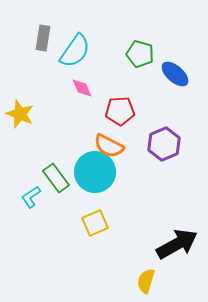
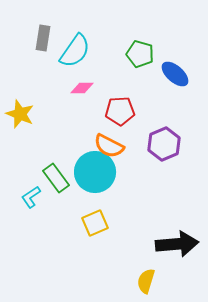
pink diamond: rotated 65 degrees counterclockwise
black arrow: rotated 24 degrees clockwise
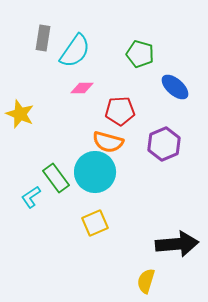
blue ellipse: moved 13 px down
orange semicircle: moved 1 px left, 4 px up; rotated 12 degrees counterclockwise
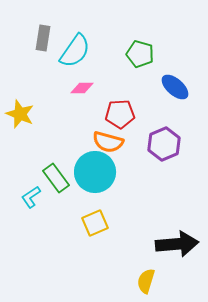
red pentagon: moved 3 px down
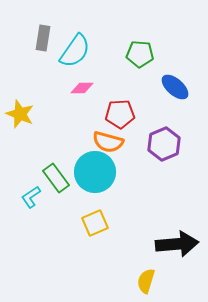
green pentagon: rotated 12 degrees counterclockwise
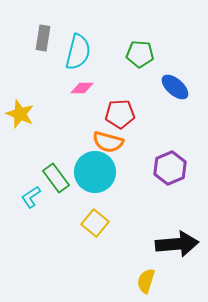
cyan semicircle: moved 3 px right, 1 px down; rotated 21 degrees counterclockwise
purple hexagon: moved 6 px right, 24 px down
yellow square: rotated 28 degrees counterclockwise
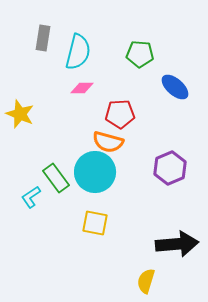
yellow square: rotated 28 degrees counterclockwise
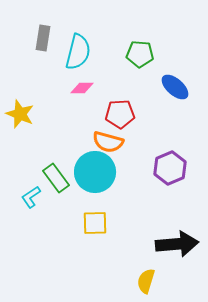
yellow square: rotated 12 degrees counterclockwise
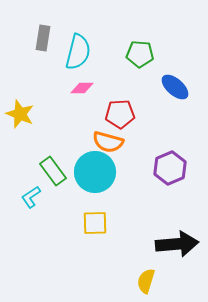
green rectangle: moved 3 px left, 7 px up
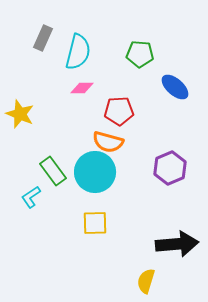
gray rectangle: rotated 15 degrees clockwise
red pentagon: moved 1 px left, 3 px up
